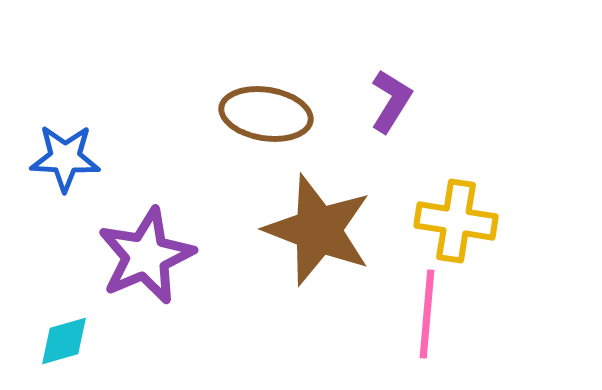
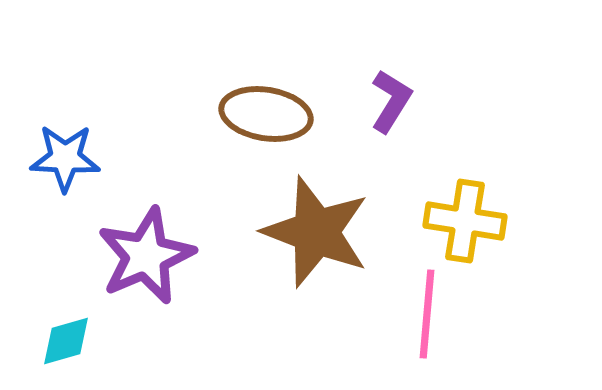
yellow cross: moved 9 px right
brown star: moved 2 px left, 2 px down
cyan diamond: moved 2 px right
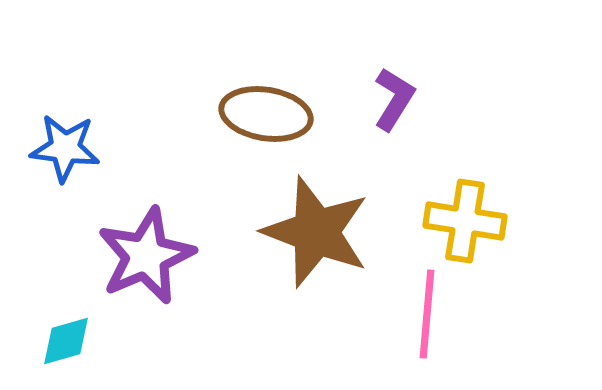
purple L-shape: moved 3 px right, 2 px up
blue star: moved 10 px up; rotated 4 degrees clockwise
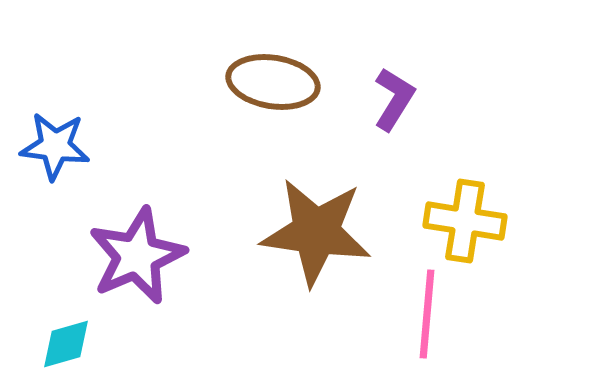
brown ellipse: moved 7 px right, 32 px up
blue star: moved 10 px left, 2 px up
brown star: rotated 13 degrees counterclockwise
purple star: moved 9 px left
cyan diamond: moved 3 px down
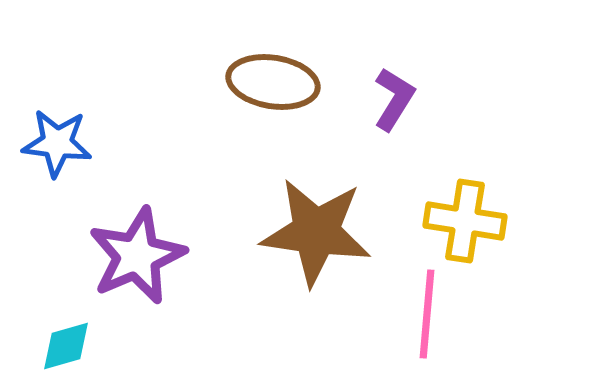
blue star: moved 2 px right, 3 px up
cyan diamond: moved 2 px down
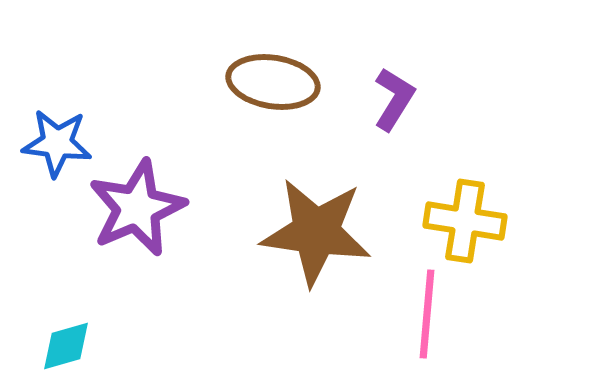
purple star: moved 48 px up
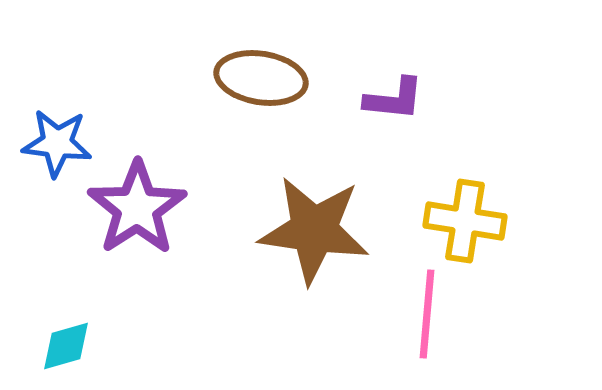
brown ellipse: moved 12 px left, 4 px up
purple L-shape: rotated 64 degrees clockwise
purple star: rotated 10 degrees counterclockwise
brown star: moved 2 px left, 2 px up
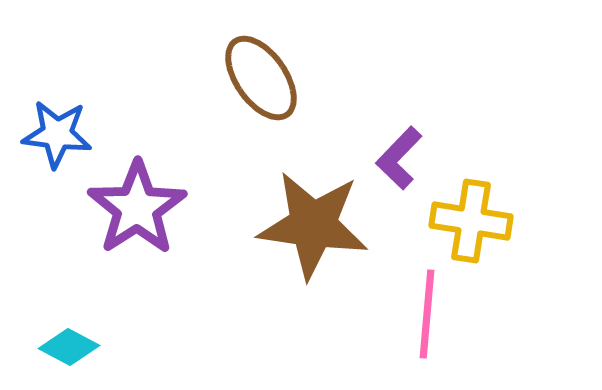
brown ellipse: rotated 46 degrees clockwise
purple L-shape: moved 5 px right, 59 px down; rotated 128 degrees clockwise
blue star: moved 9 px up
yellow cross: moved 6 px right
brown star: moved 1 px left, 5 px up
cyan diamond: moved 3 px right, 1 px down; rotated 44 degrees clockwise
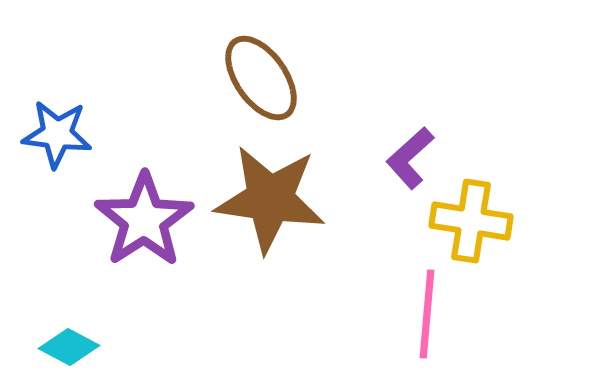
purple L-shape: moved 11 px right; rotated 4 degrees clockwise
purple star: moved 7 px right, 12 px down
brown star: moved 43 px left, 26 px up
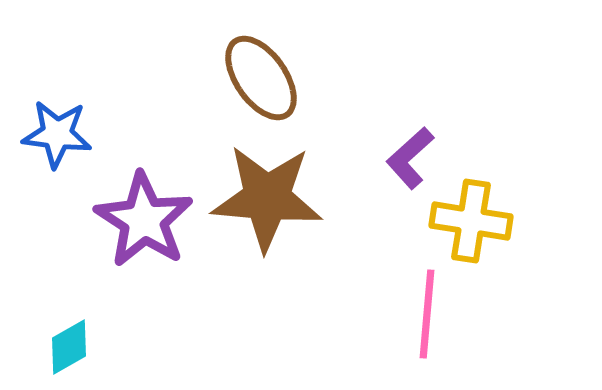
brown star: moved 3 px left, 1 px up; rotated 3 degrees counterclockwise
purple star: rotated 6 degrees counterclockwise
cyan diamond: rotated 58 degrees counterclockwise
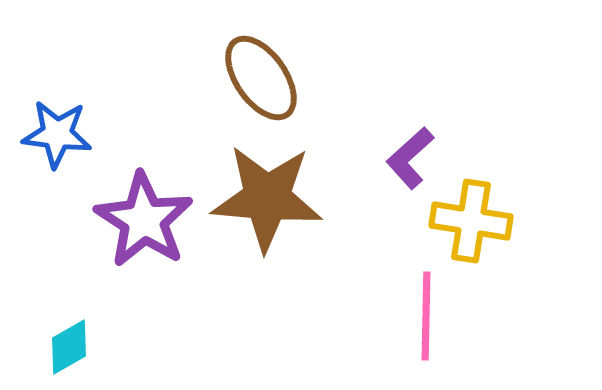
pink line: moved 1 px left, 2 px down; rotated 4 degrees counterclockwise
